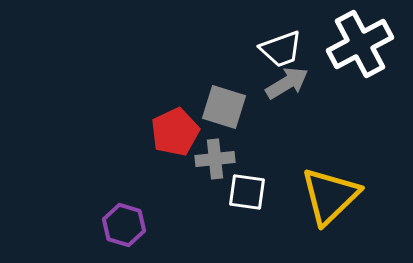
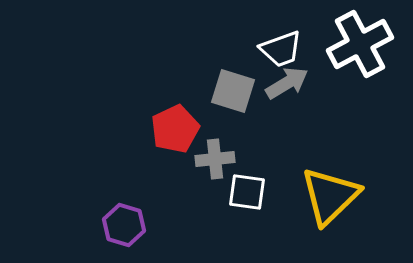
gray square: moved 9 px right, 16 px up
red pentagon: moved 3 px up
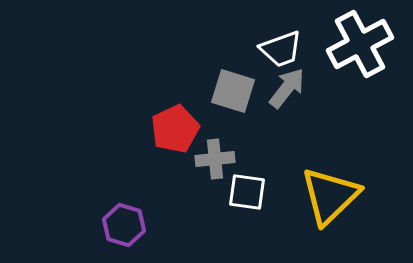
gray arrow: moved 5 px down; rotated 21 degrees counterclockwise
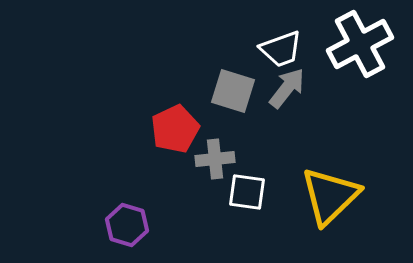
purple hexagon: moved 3 px right
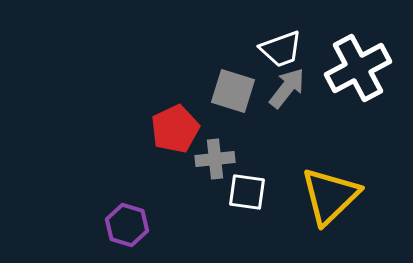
white cross: moved 2 px left, 24 px down
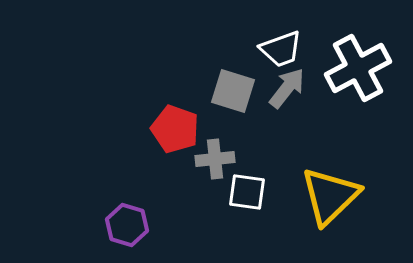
red pentagon: rotated 27 degrees counterclockwise
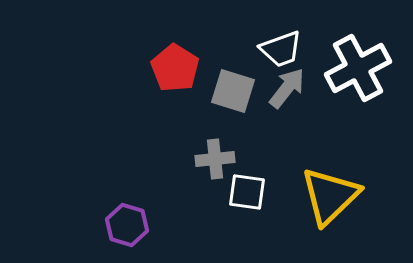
red pentagon: moved 61 px up; rotated 12 degrees clockwise
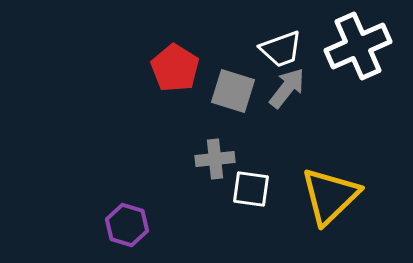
white cross: moved 22 px up; rotated 4 degrees clockwise
white square: moved 4 px right, 3 px up
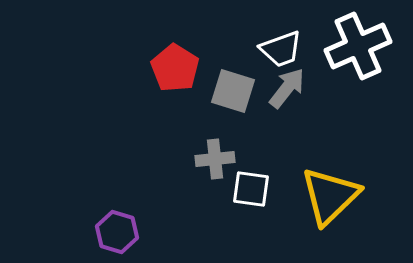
purple hexagon: moved 10 px left, 7 px down
